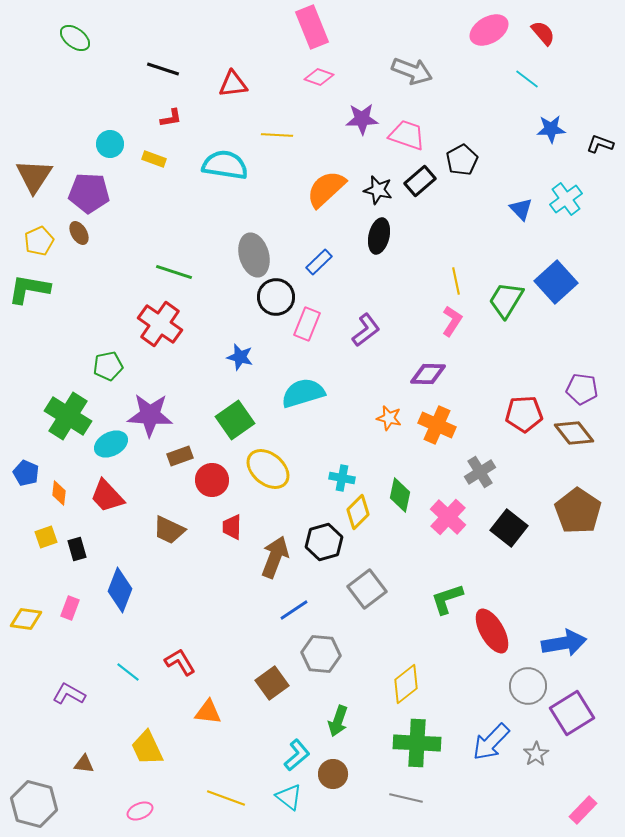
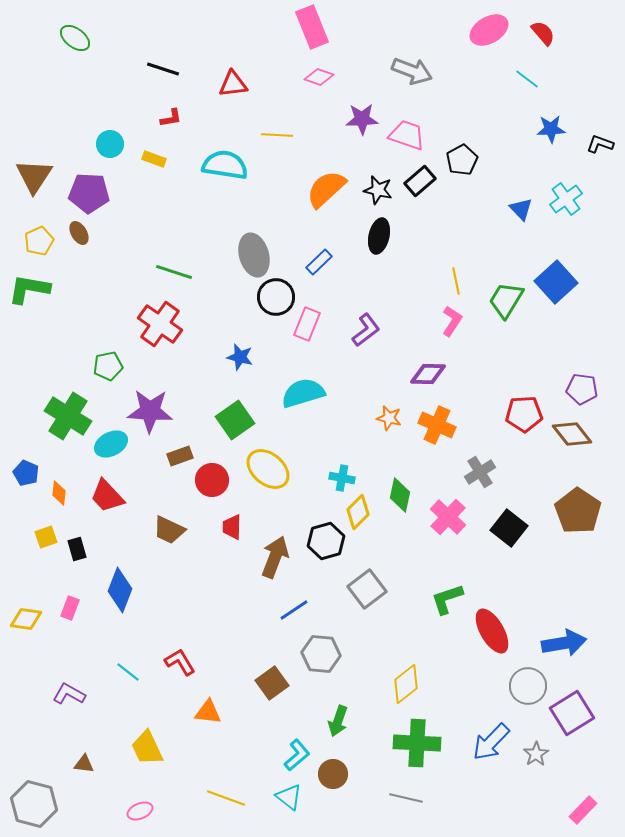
purple star at (150, 415): moved 4 px up
brown diamond at (574, 433): moved 2 px left, 1 px down
black hexagon at (324, 542): moved 2 px right, 1 px up
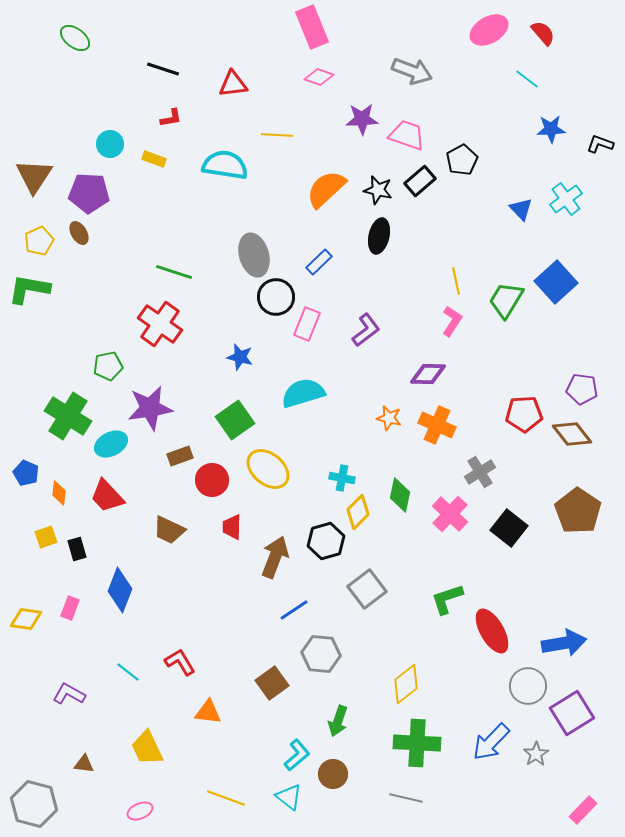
purple star at (150, 411): moved 3 px up; rotated 12 degrees counterclockwise
pink cross at (448, 517): moved 2 px right, 3 px up
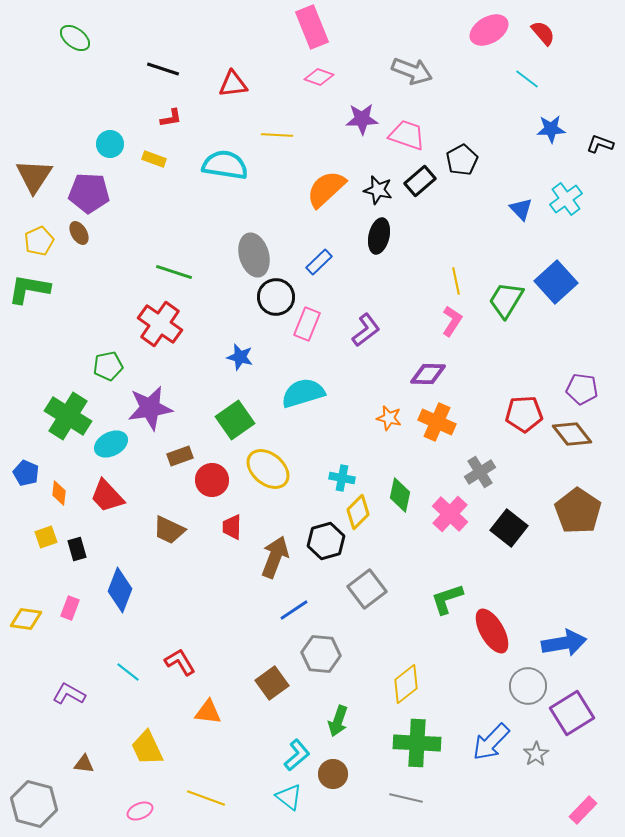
orange cross at (437, 425): moved 3 px up
yellow line at (226, 798): moved 20 px left
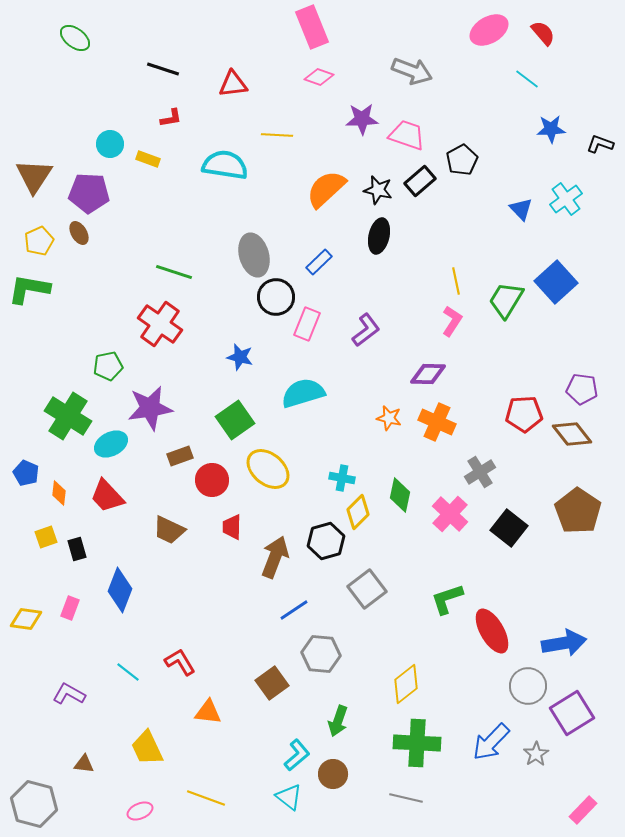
yellow rectangle at (154, 159): moved 6 px left
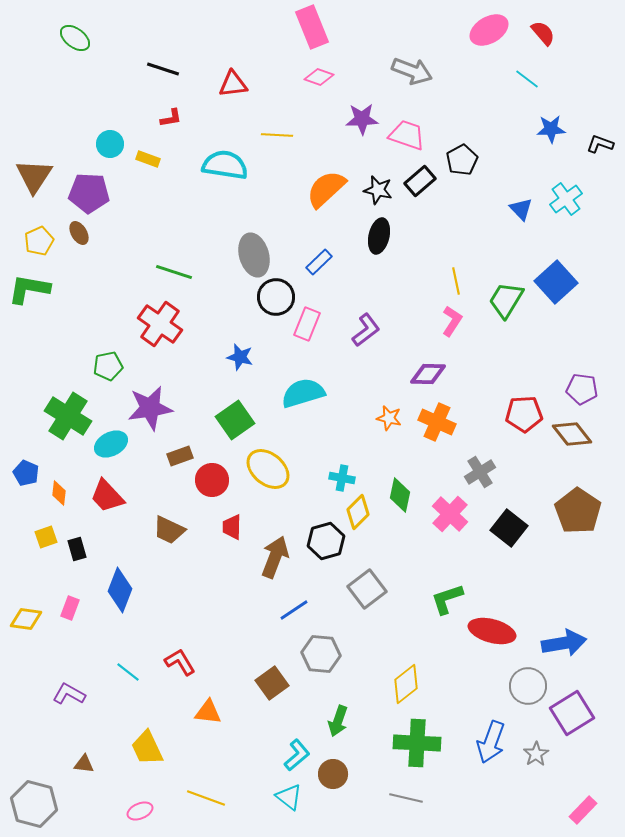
red ellipse at (492, 631): rotated 45 degrees counterclockwise
blue arrow at (491, 742): rotated 24 degrees counterclockwise
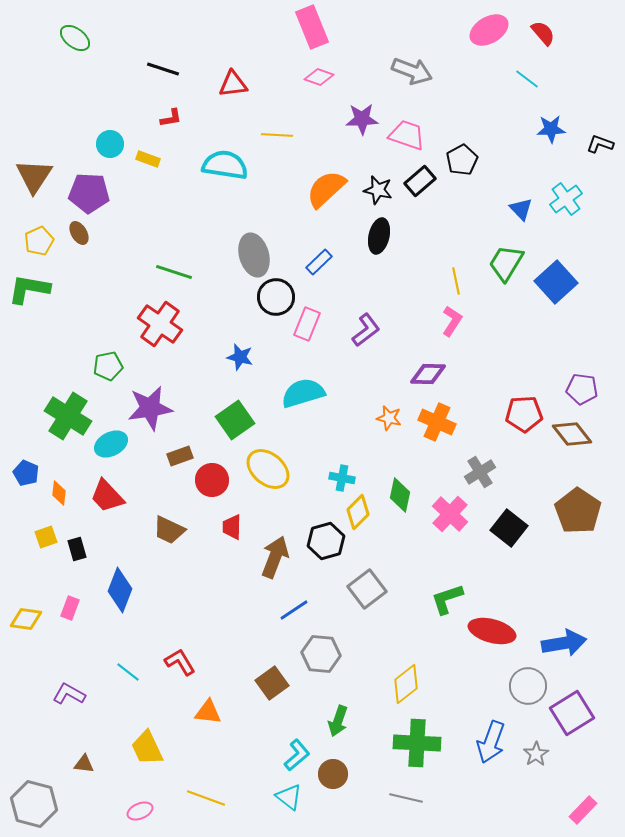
green trapezoid at (506, 300): moved 37 px up
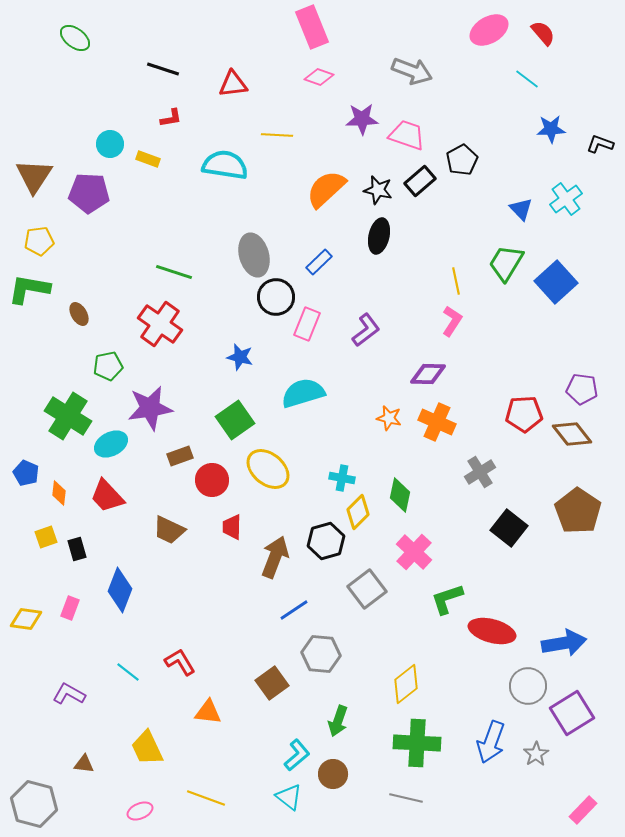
brown ellipse at (79, 233): moved 81 px down
yellow pentagon at (39, 241): rotated 16 degrees clockwise
pink cross at (450, 514): moved 36 px left, 38 px down
